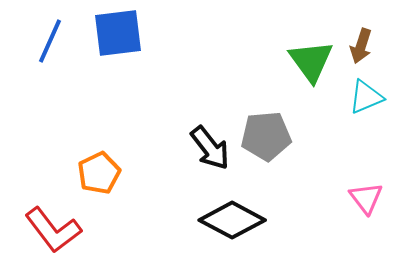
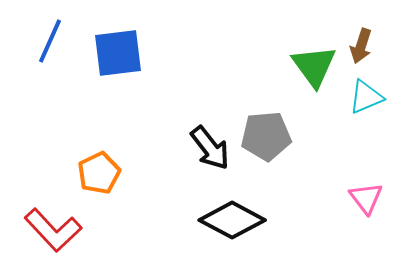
blue square: moved 20 px down
green triangle: moved 3 px right, 5 px down
red L-shape: rotated 6 degrees counterclockwise
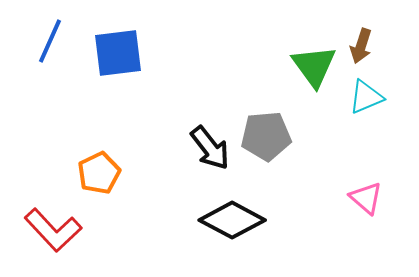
pink triangle: rotated 12 degrees counterclockwise
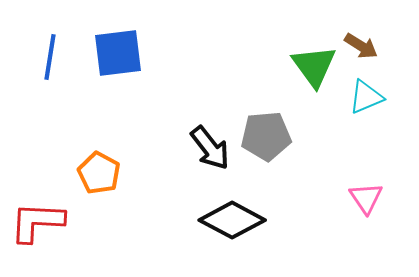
blue line: moved 16 px down; rotated 15 degrees counterclockwise
brown arrow: rotated 76 degrees counterclockwise
orange pentagon: rotated 18 degrees counterclockwise
pink triangle: rotated 15 degrees clockwise
red L-shape: moved 16 px left, 8 px up; rotated 136 degrees clockwise
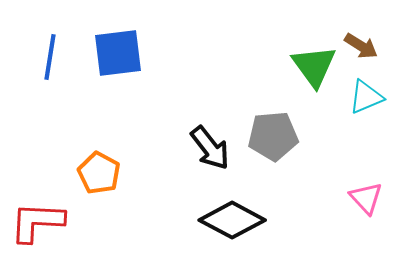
gray pentagon: moved 7 px right
pink triangle: rotated 9 degrees counterclockwise
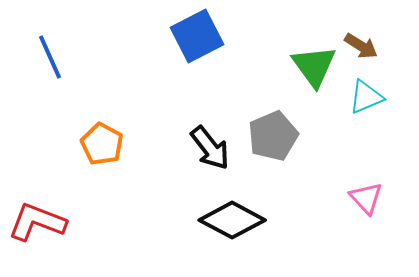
blue square: moved 79 px right, 17 px up; rotated 20 degrees counterclockwise
blue line: rotated 33 degrees counterclockwise
gray pentagon: rotated 18 degrees counterclockwise
orange pentagon: moved 3 px right, 29 px up
red L-shape: rotated 18 degrees clockwise
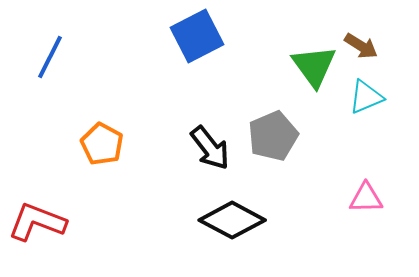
blue line: rotated 51 degrees clockwise
pink triangle: rotated 48 degrees counterclockwise
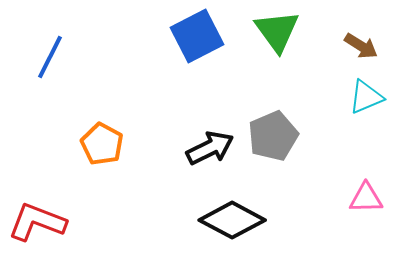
green triangle: moved 37 px left, 35 px up
black arrow: rotated 78 degrees counterclockwise
